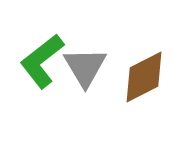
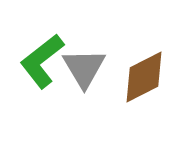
gray triangle: moved 1 px left, 1 px down
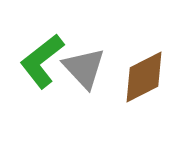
gray triangle: rotated 12 degrees counterclockwise
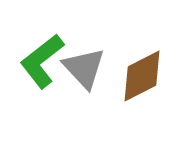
brown diamond: moved 2 px left, 1 px up
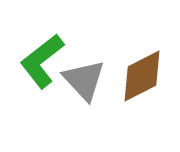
gray triangle: moved 12 px down
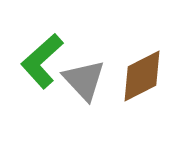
green L-shape: rotated 4 degrees counterclockwise
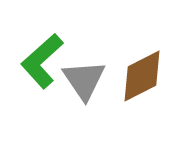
gray triangle: rotated 9 degrees clockwise
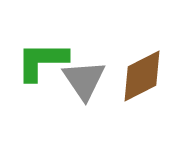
green L-shape: rotated 42 degrees clockwise
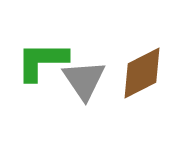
brown diamond: moved 3 px up
